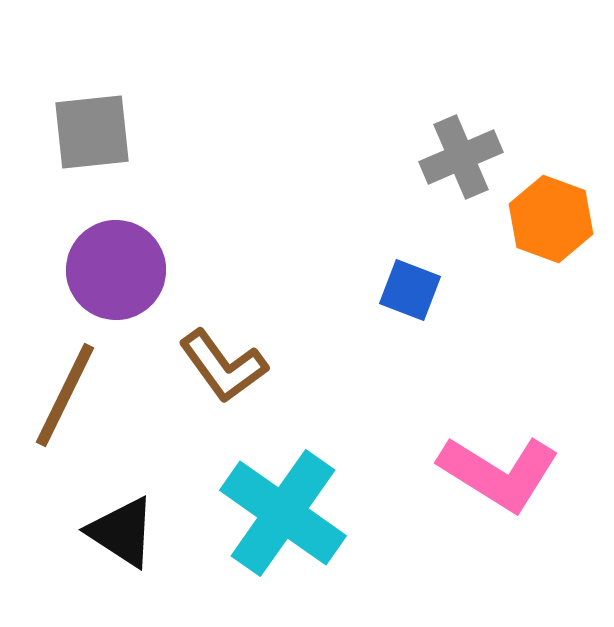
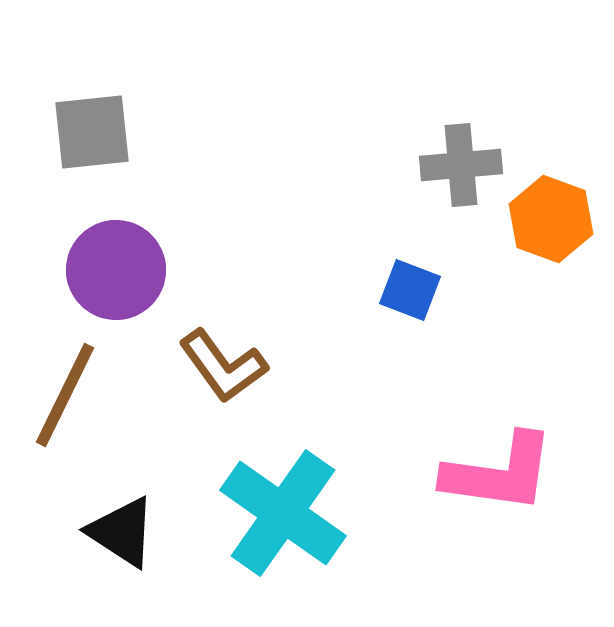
gray cross: moved 8 px down; rotated 18 degrees clockwise
pink L-shape: rotated 24 degrees counterclockwise
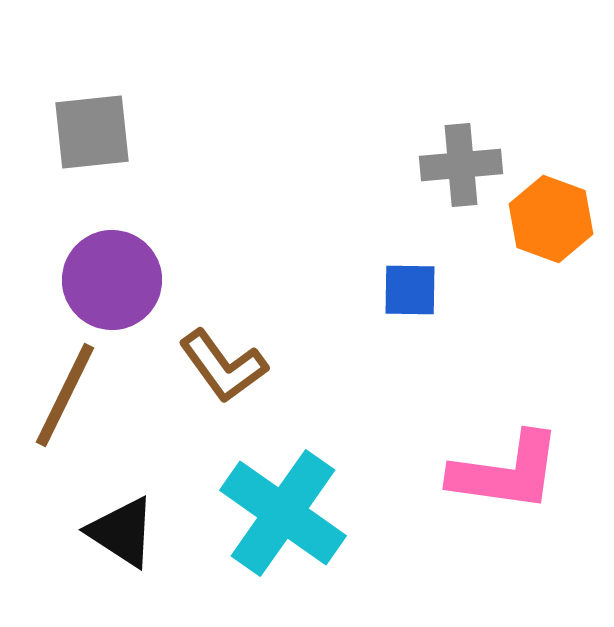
purple circle: moved 4 px left, 10 px down
blue square: rotated 20 degrees counterclockwise
pink L-shape: moved 7 px right, 1 px up
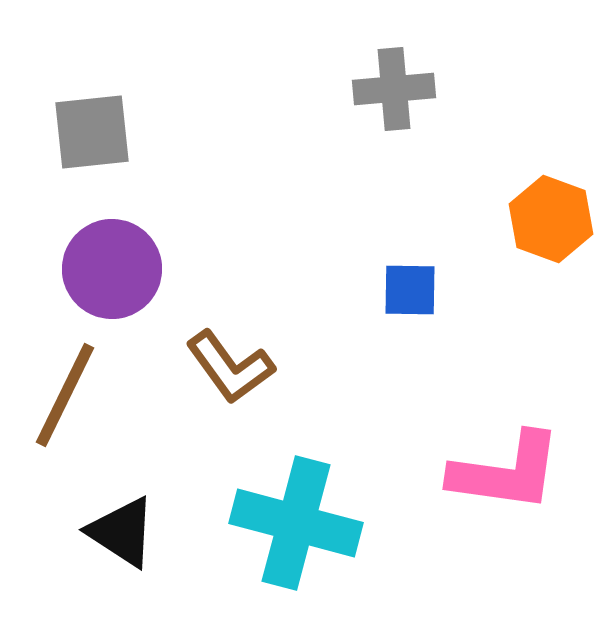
gray cross: moved 67 px left, 76 px up
purple circle: moved 11 px up
brown L-shape: moved 7 px right, 1 px down
cyan cross: moved 13 px right, 10 px down; rotated 20 degrees counterclockwise
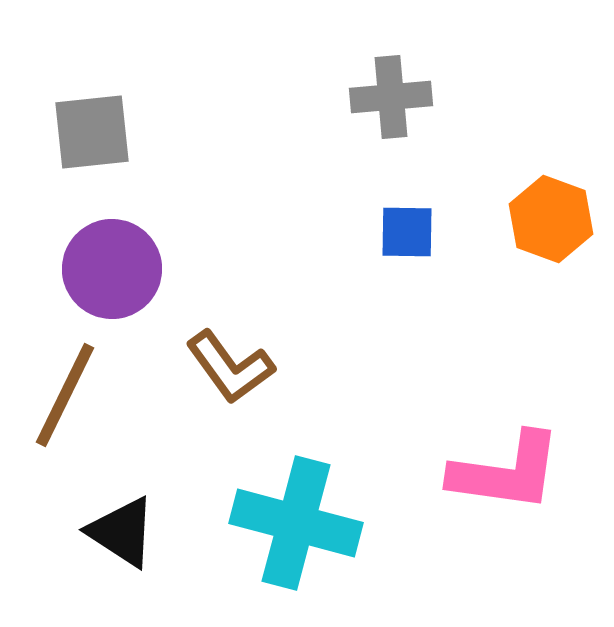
gray cross: moved 3 px left, 8 px down
blue square: moved 3 px left, 58 px up
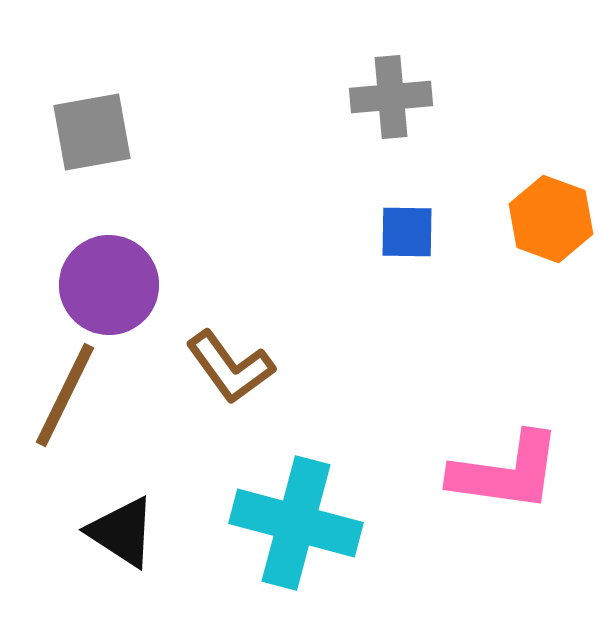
gray square: rotated 4 degrees counterclockwise
purple circle: moved 3 px left, 16 px down
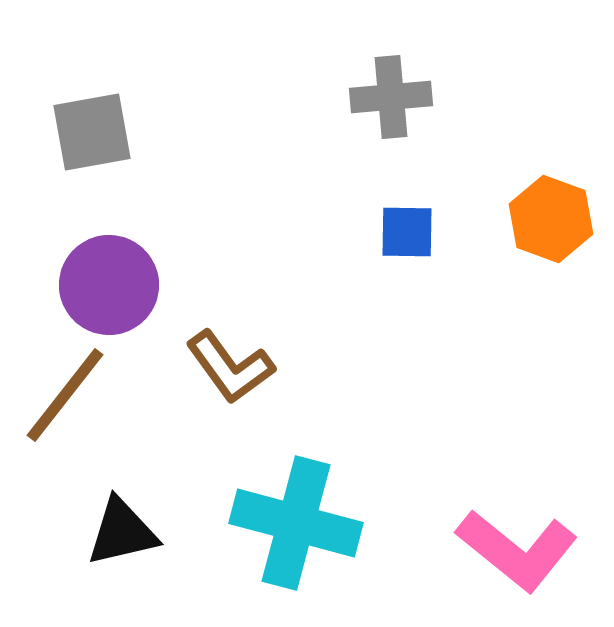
brown line: rotated 12 degrees clockwise
pink L-shape: moved 11 px right, 78 px down; rotated 31 degrees clockwise
black triangle: rotated 46 degrees counterclockwise
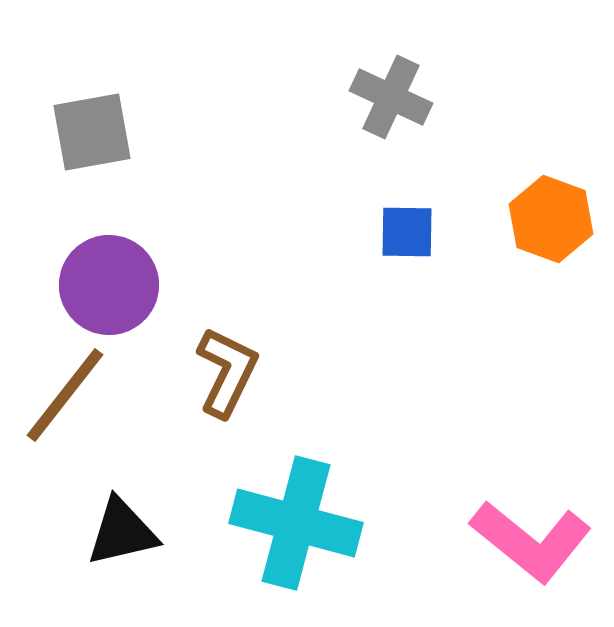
gray cross: rotated 30 degrees clockwise
brown L-shape: moved 3 px left, 5 px down; rotated 118 degrees counterclockwise
pink L-shape: moved 14 px right, 9 px up
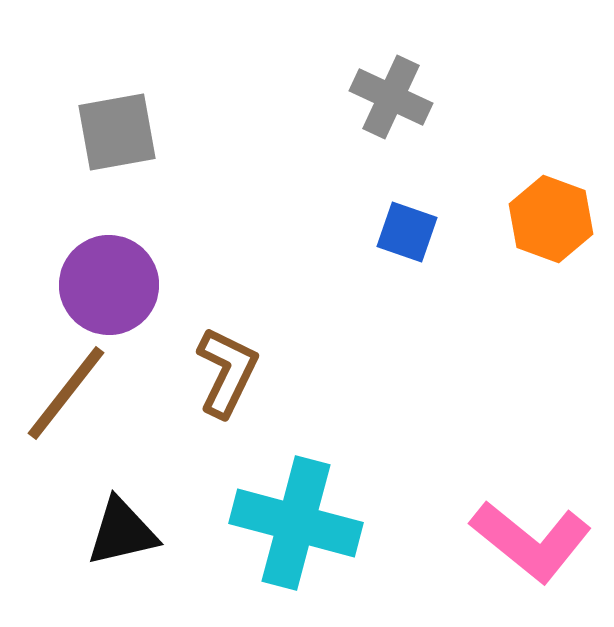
gray square: moved 25 px right
blue square: rotated 18 degrees clockwise
brown line: moved 1 px right, 2 px up
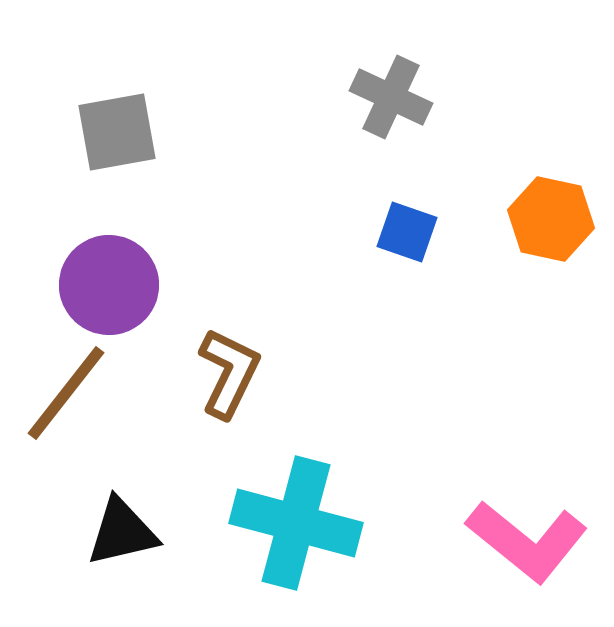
orange hexagon: rotated 8 degrees counterclockwise
brown L-shape: moved 2 px right, 1 px down
pink L-shape: moved 4 px left
